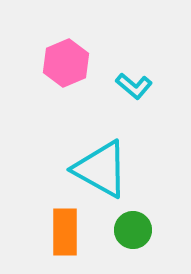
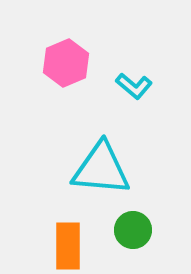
cyan triangle: rotated 24 degrees counterclockwise
orange rectangle: moved 3 px right, 14 px down
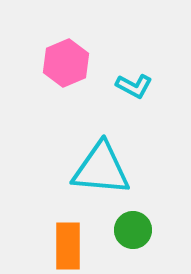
cyan L-shape: rotated 12 degrees counterclockwise
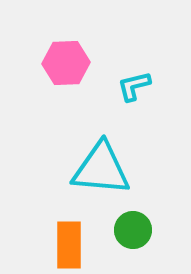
pink hexagon: rotated 21 degrees clockwise
cyan L-shape: rotated 138 degrees clockwise
orange rectangle: moved 1 px right, 1 px up
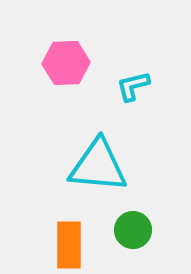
cyan L-shape: moved 1 px left
cyan triangle: moved 3 px left, 3 px up
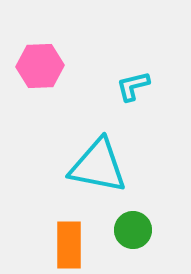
pink hexagon: moved 26 px left, 3 px down
cyan triangle: rotated 6 degrees clockwise
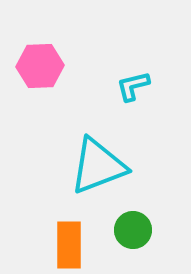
cyan triangle: rotated 32 degrees counterclockwise
